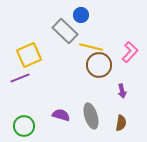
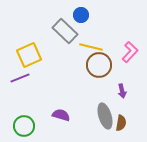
gray ellipse: moved 14 px right
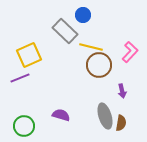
blue circle: moved 2 px right
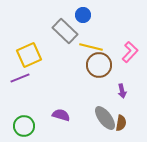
gray ellipse: moved 2 px down; rotated 20 degrees counterclockwise
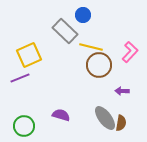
purple arrow: rotated 104 degrees clockwise
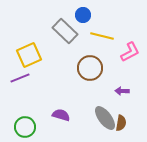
yellow line: moved 11 px right, 11 px up
pink L-shape: rotated 20 degrees clockwise
brown circle: moved 9 px left, 3 px down
green circle: moved 1 px right, 1 px down
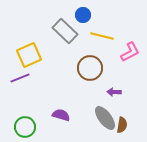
purple arrow: moved 8 px left, 1 px down
brown semicircle: moved 1 px right, 2 px down
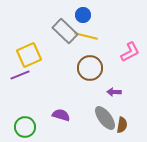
yellow line: moved 16 px left
purple line: moved 3 px up
